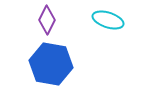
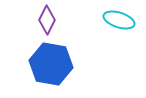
cyan ellipse: moved 11 px right
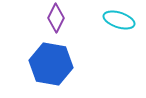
purple diamond: moved 9 px right, 2 px up
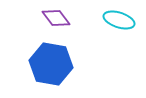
purple diamond: rotated 64 degrees counterclockwise
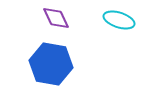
purple diamond: rotated 12 degrees clockwise
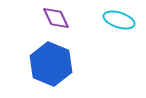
blue hexagon: rotated 12 degrees clockwise
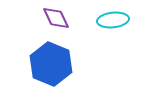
cyan ellipse: moved 6 px left; rotated 24 degrees counterclockwise
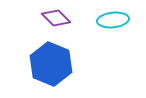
purple diamond: rotated 20 degrees counterclockwise
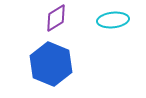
purple diamond: rotated 76 degrees counterclockwise
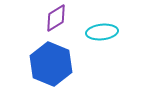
cyan ellipse: moved 11 px left, 12 px down
